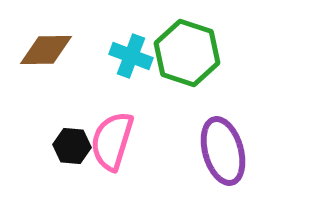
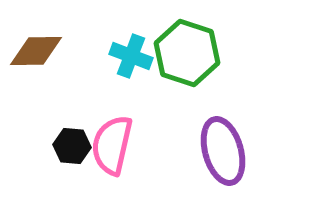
brown diamond: moved 10 px left, 1 px down
pink semicircle: moved 4 px down; rotated 4 degrees counterclockwise
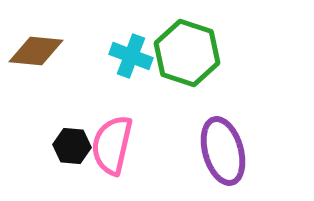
brown diamond: rotated 6 degrees clockwise
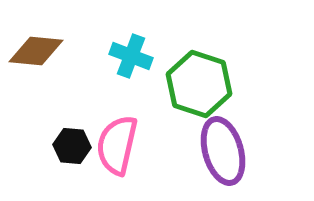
green hexagon: moved 12 px right, 31 px down
pink semicircle: moved 5 px right
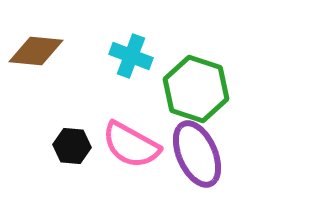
green hexagon: moved 3 px left, 5 px down
pink semicircle: moved 14 px right; rotated 74 degrees counterclockwise
purple ellipse: moved 26 px left, 3 px down; rotated 8 degrees counterclockwise
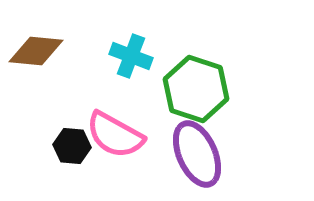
pink semicircle: moved 16 px left, 10 px up
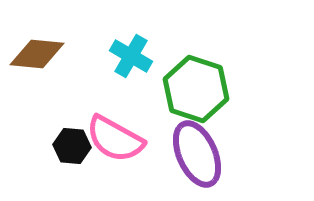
brown diamond: moved 1 px right, 3 px down
cyan cross: rotated 9 degrees clockwise
pink semicircle: moved 4 px down
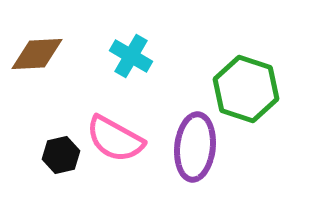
brown diamond: rotated 8 degrees counterclockwise
green hexagon: moved 50 px right
black hexagon: moved 11 px left, 9 px down; rotated 18 degrees counterclockwise
purple ellipse: moved 2 px left, 7 px up; rotated 30 degrees clockwise
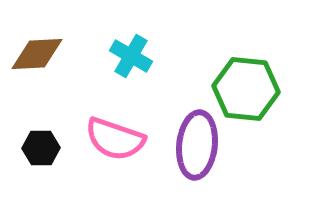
green hexagon: rotated 12 degrees counterclockwise
pink semicircle: rotated 10 degrees counterclockwise
purple ellipse: moved 2 px right, 2 px up
black hexagon: moved 20 px left, 7 px up; rotated 12 degrees clockwise
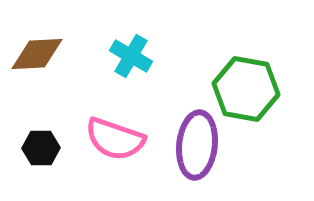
green hexagon: rotated 4 degrees clockwise
